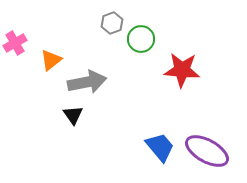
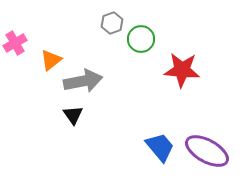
gray arrow: moved 4 px left, 1 px up
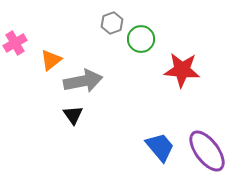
purple ellipse: rotated 24 degrees clockwise
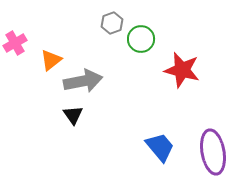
red star: rotated 9 degrees clockwise
purple ellipse: moved 6 px right, 1 px down; rotated 27 degrees clockwise
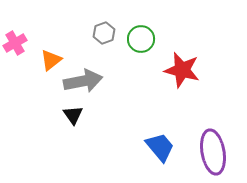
gray hexagon: moved 8 px left, 10 px down
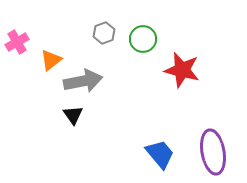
green circle: moved 2 px right
pink cross: moved 2 px right, 1 px up
blue trapezoid: moved 7 px down
